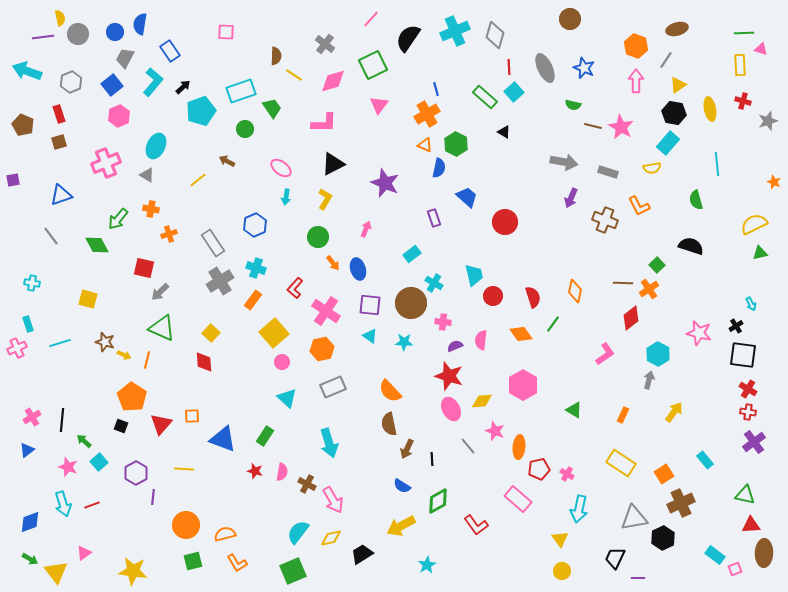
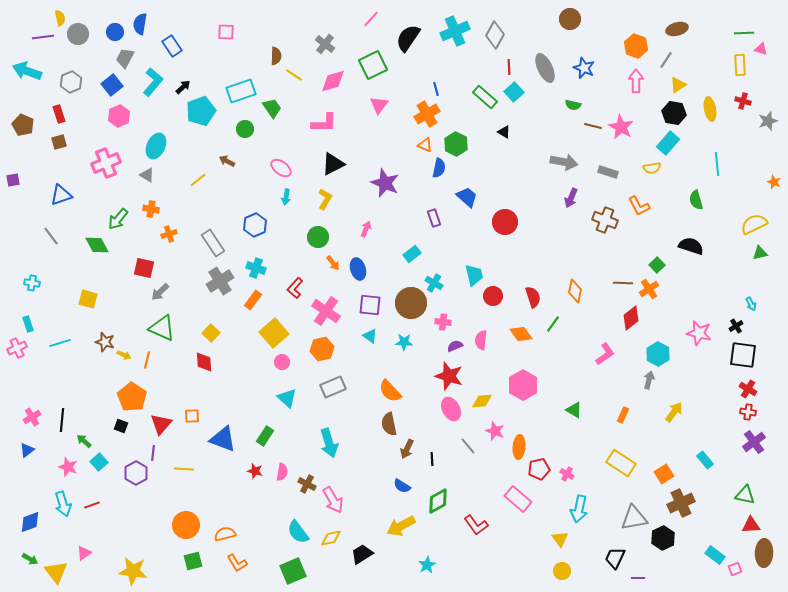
gray diamond at (495, 35): rotated 12 degrees clockwise
blue rectangle at (170, 51): moved 2 px right, 5 px up
purple line at (153, 497): moved 44 px up
cyan semicircle at (298, 532): rotated 75 degrees counterclockwise
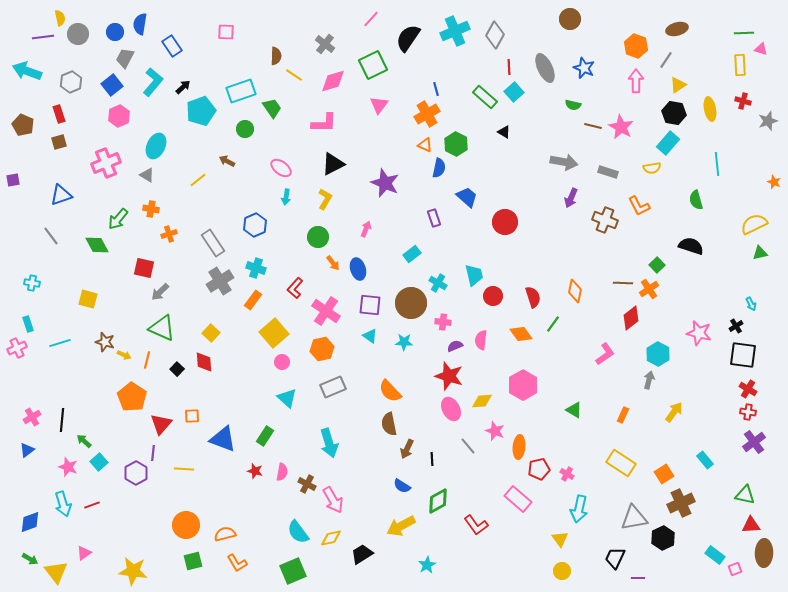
cyan cross at (434, 283): moved 4 px right
black square at (121, 426): moved 56 px right, 57 px up; rotated 24 degrees clockwise
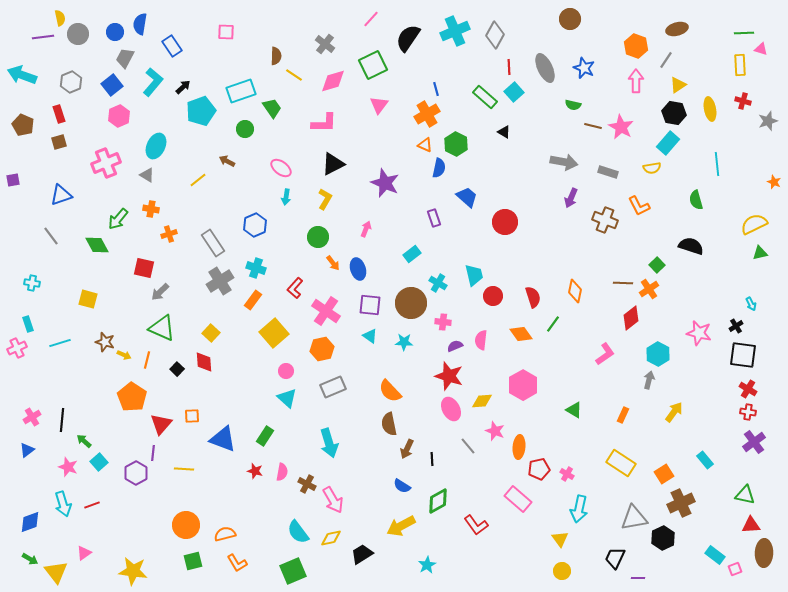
cyan arrow at (27, 71): moved 5 px left, 4 px down
pink circle at (282, 362): moved 4 px right, 9 px down
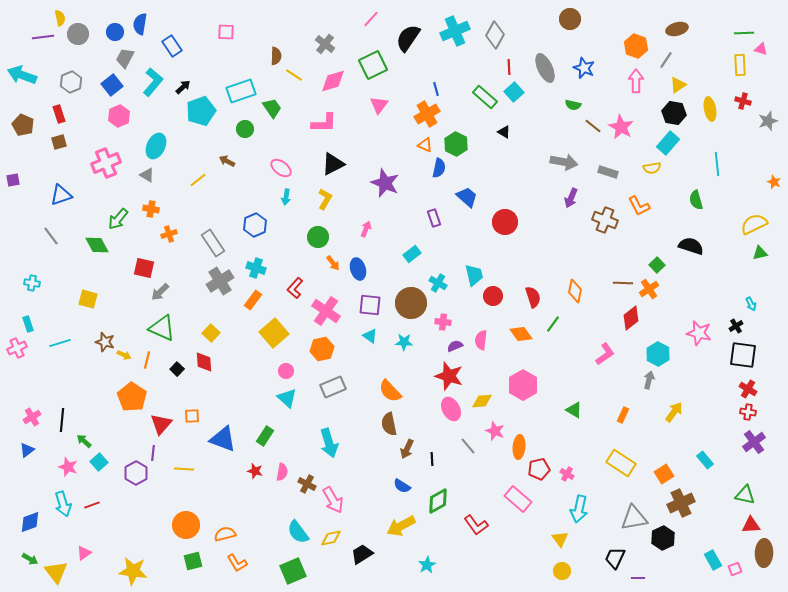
brown line at (593, 126): rotated 24 degrees clockwise
cyan rectangle at (715, 555): moved 2 px left, 5 px down; rotated 24 degrees clockwise
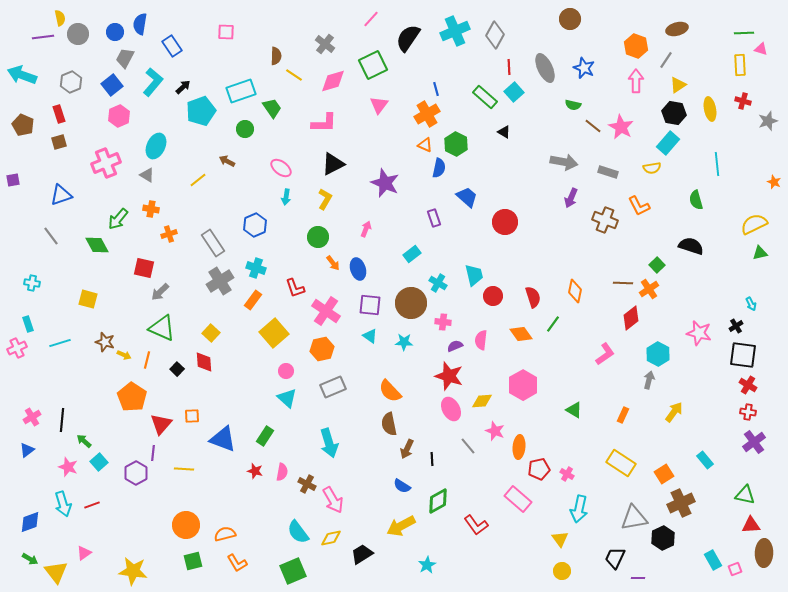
red L-shape at (295, 288): rotated 60 degrees counterclockwise
red cross at (748, 389): moved 4 px up
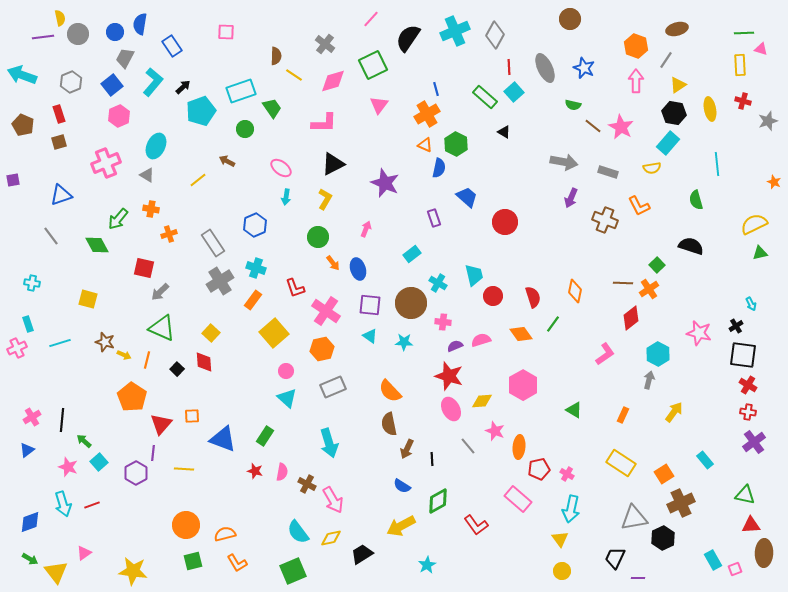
pink semicircle at (481, 340): rotated 66 degrees clockwise
cyan arrow at (579, 509): moved 8 px left
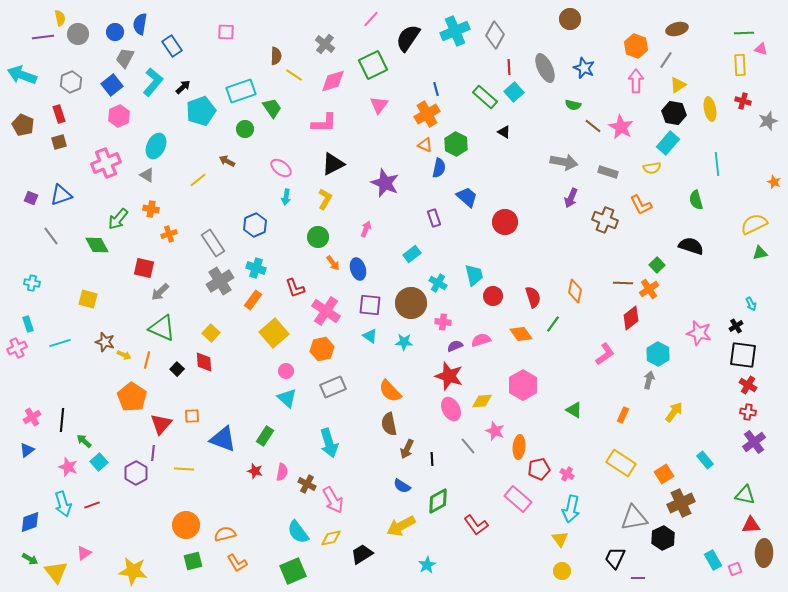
purple square at (13, 180): moved 18 px right, 18 px down; rotated 32 degrees clockwise
orange L-shape at (639, 206): moved 2 px right, 1 px up
